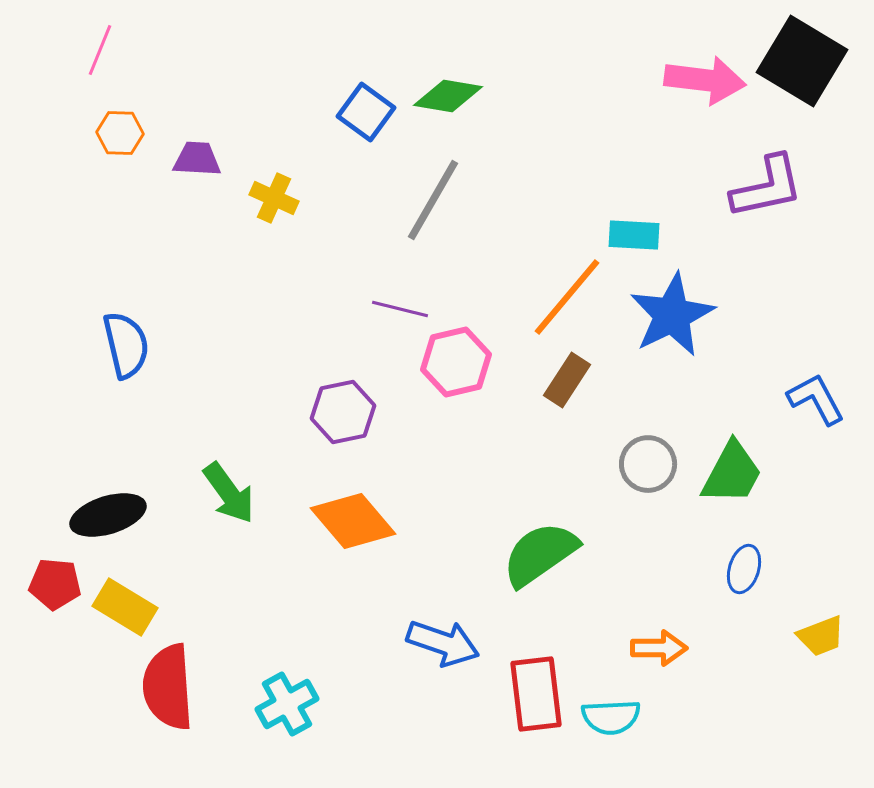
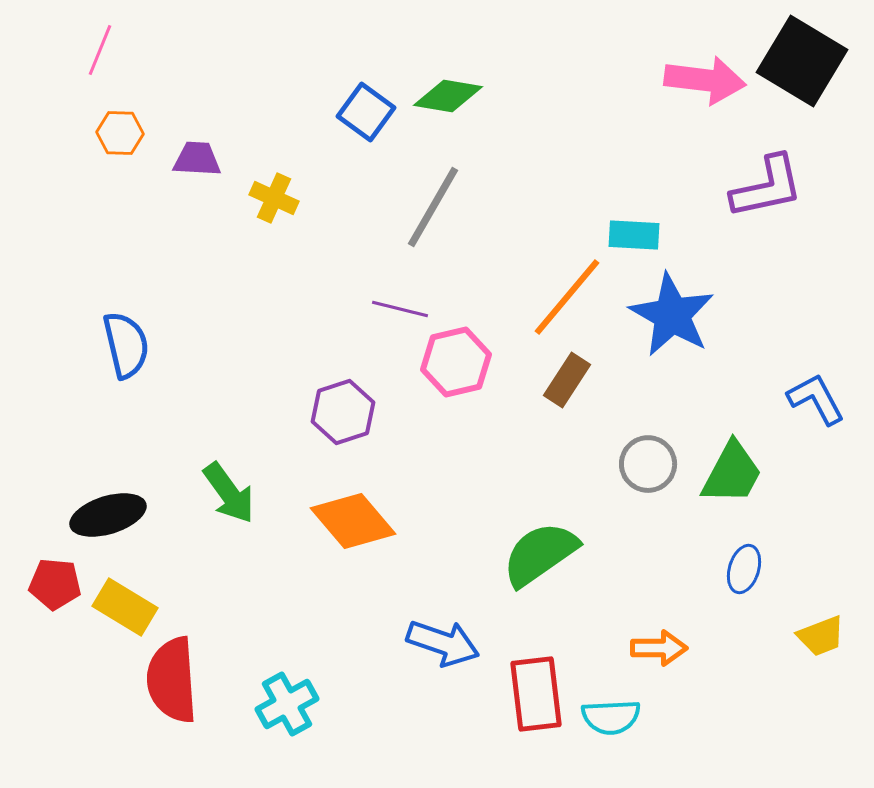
gray line: moved 7 px down
blue star: rotated 16 degrees counterclockwise
purple hexagon: rotated 6 degrees counterclockwise
red semicircle: moved 4 px right, 7 px up
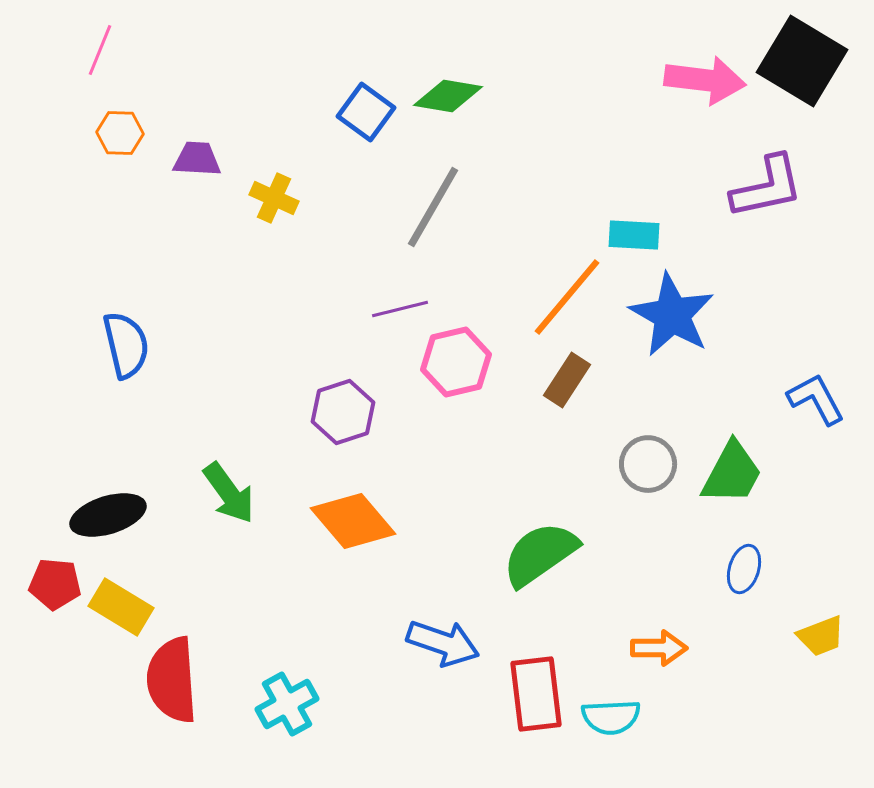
purple line: rotated 28 degrees counterclockwise
yellow rectangle: moved 4 px left
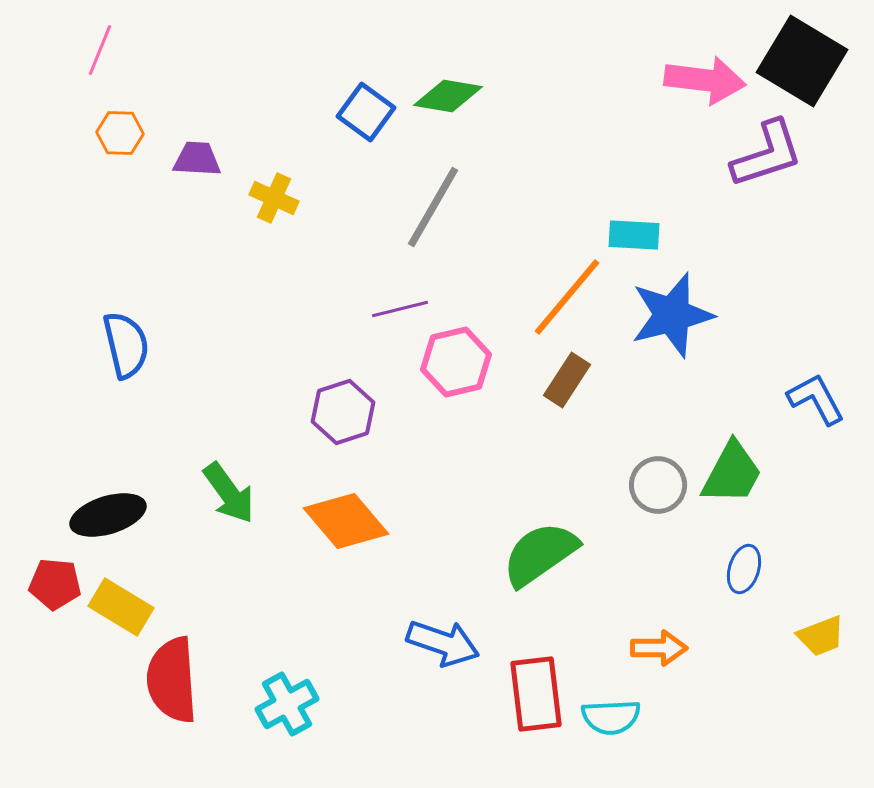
purple L-shape: moved 33 px up; rotated 6 degrees counterclockwise
blue star: rotated 28 degrees clockwise
gray circle: moved 10 px right, 21 px down
orange diamond: moved 7 px left
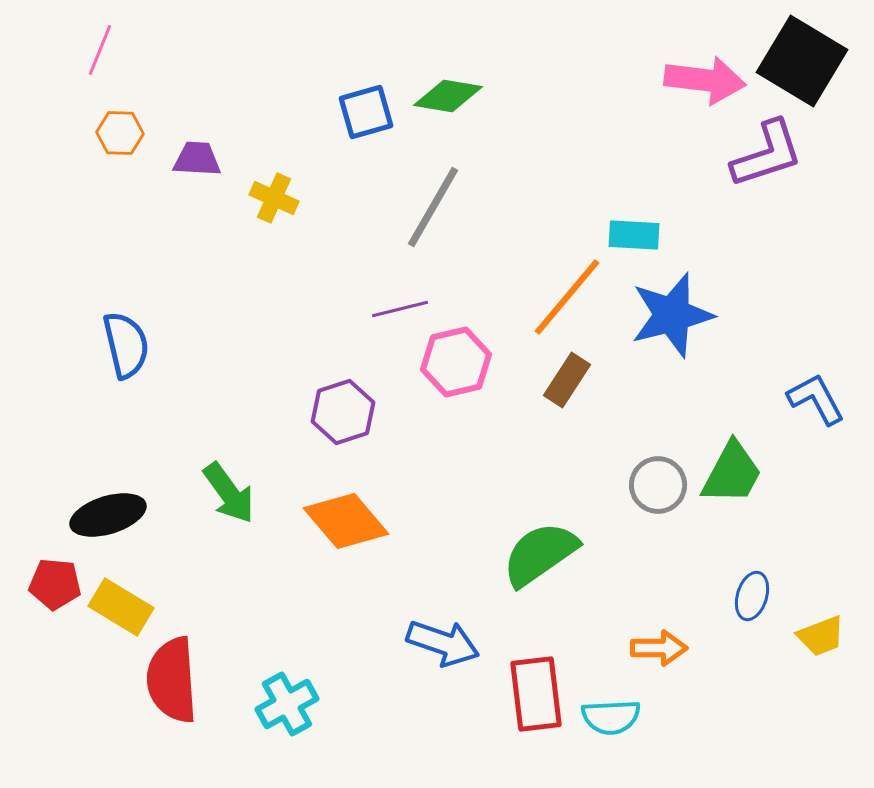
blue square: rotated 38 degrees clockwise
blue ellipse: moved 8 px right, 27 px down
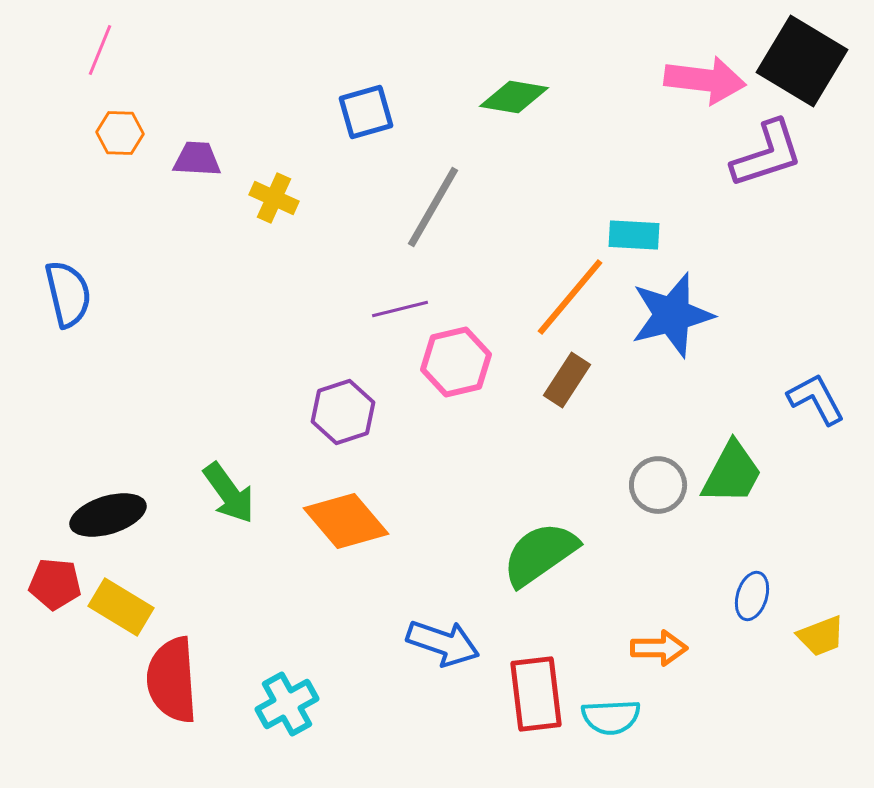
green diamond: moved 66 px right, 1 px down
orange line: moved 3 px right
blue semicircle: moved 58 px left, 51 px up
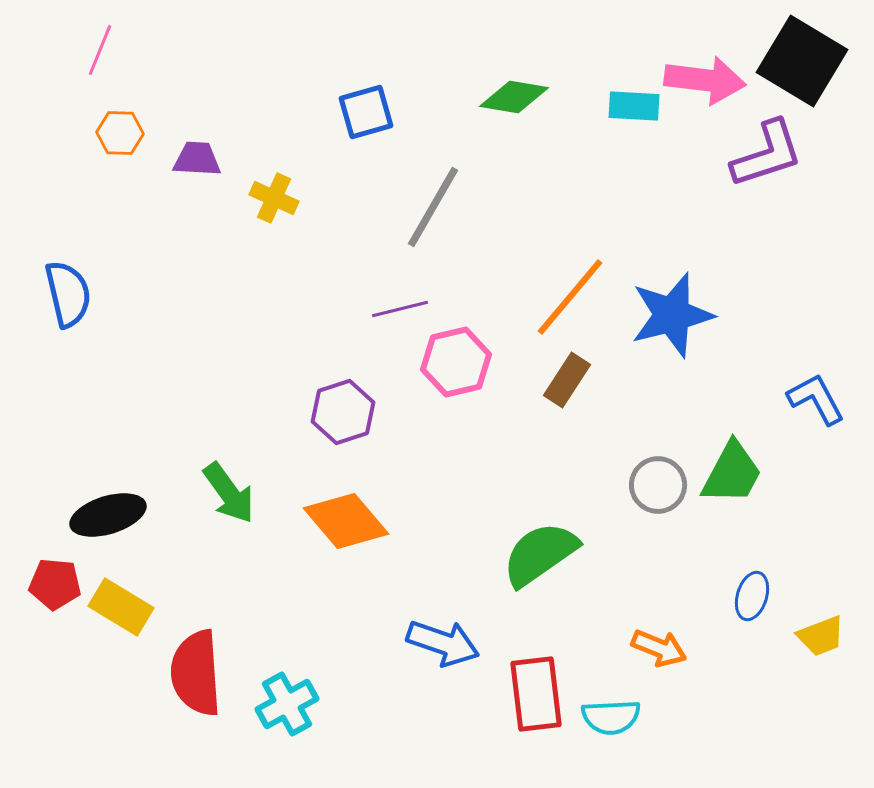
cyan rectangle: moved 129 px up
orange arrow: rotated 22 degrees clockwise
red semicircle: moved 24 px right, 7 px up
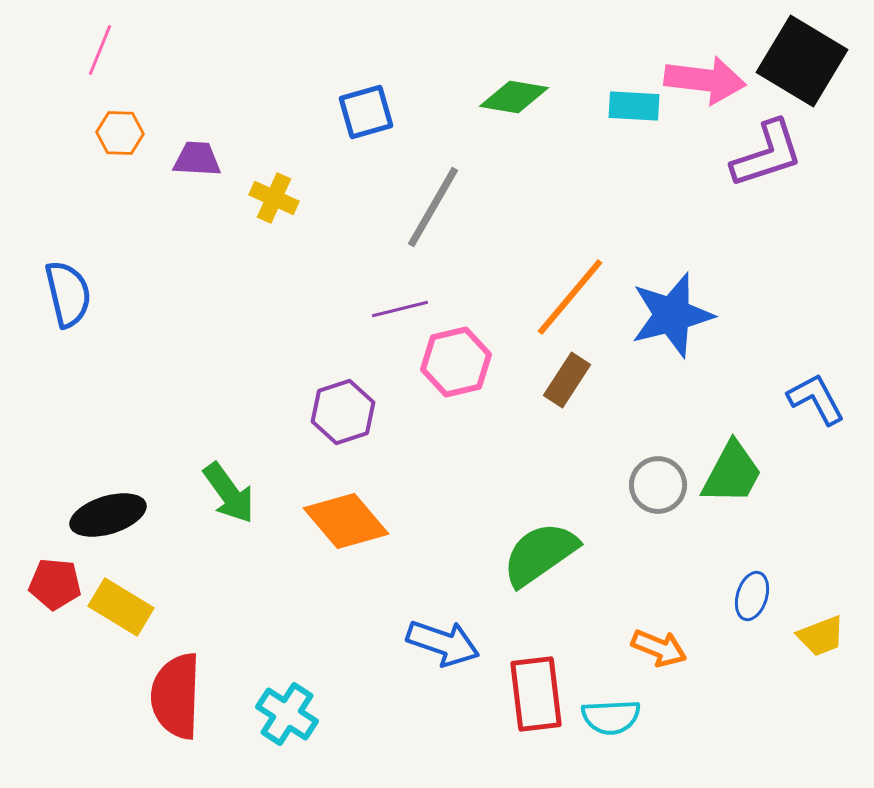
red semicircle: moved 20 px left, 23 px down; rotated 6 degrees clockwise
cyan cross: moved 10 px down; rotated 28 degrees counterclockwise
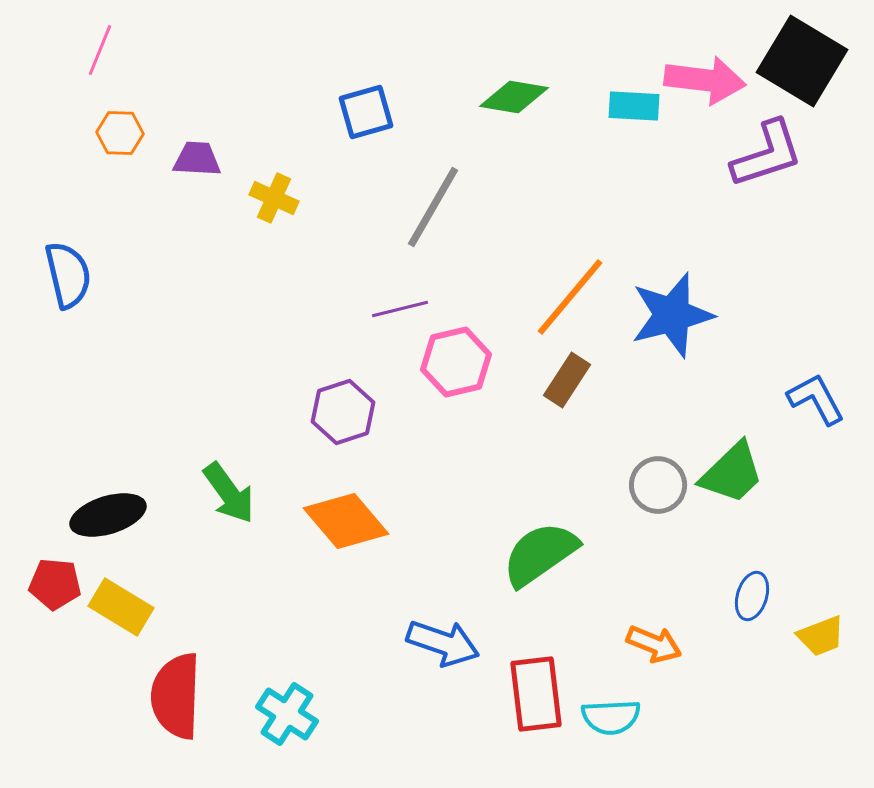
blue semicircle: moved 19 px up
green trapezoid: rotated 18 degrees clockwise
orange arrow: moved 5 px left, 4 px up
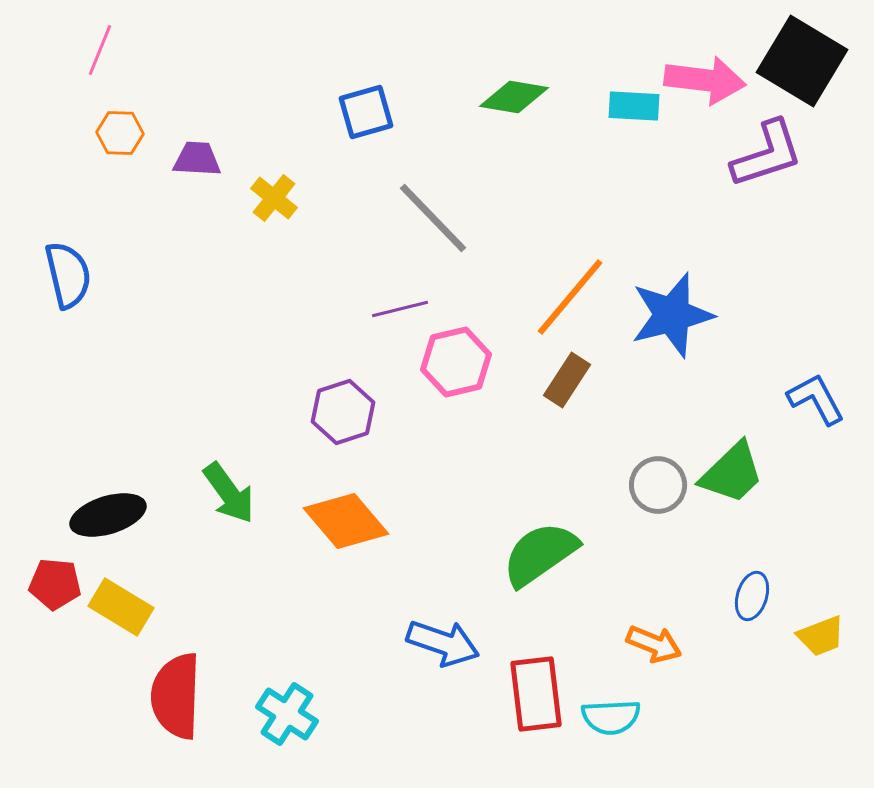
yellow cross: rotated 15 degrees clockwise
gray line: moved 11 px down; rotated 74 degrees counterclockwise
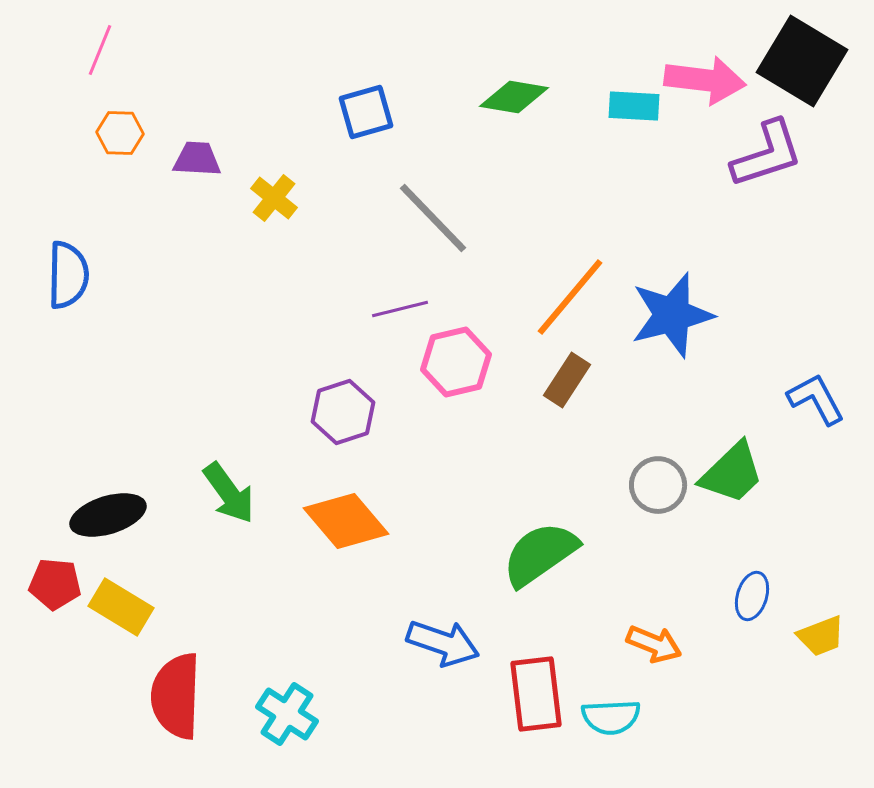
blue semicircle: rotated 14 degrees clockwise
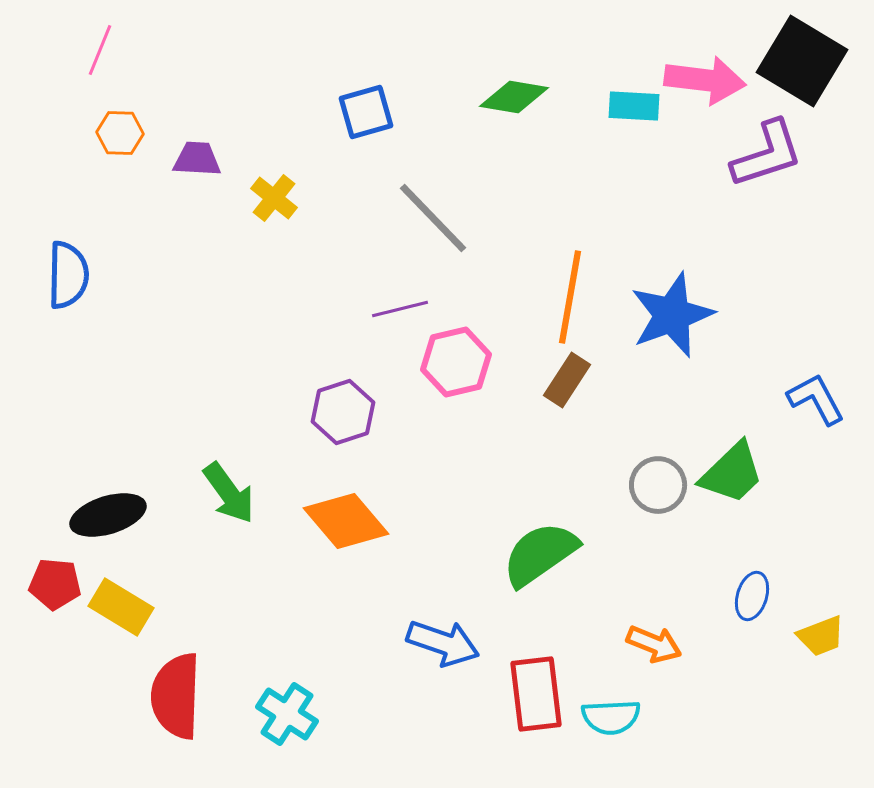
orange line: rotated 30 degrees counterclockwise
blue star: rotated 6 degrees counterclockwise
